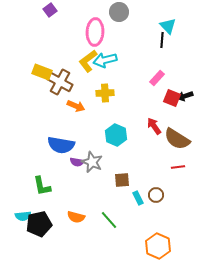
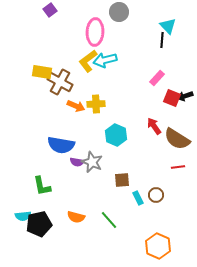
yellow rectangle: rotated 12 degrees counterclockwise
yellow cross: moved 9 px left, 11 px down
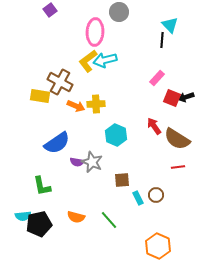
cyan triangle: moved 2 px right, 1 px up
yellow rectangle: moved 2 px left, 24 px down
black arrow: moved 1 px right, 1 px down
blue semicircle: moved 4 px left, 2 px up; rotated 44 degrees counterclockwise
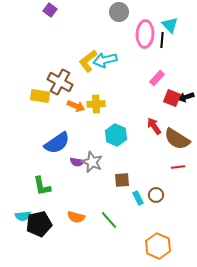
purple square: rotated 16 degrees counterclockwise
pink ellipse: moved 50 px right, 2 px down
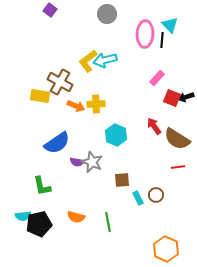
gray circle: moved 12 px left, 2 px down
green line: moved 1 px left, 2 px down; rotated 30 degrees clockwise
orange hexagon: moved 8 px right, 3 px down
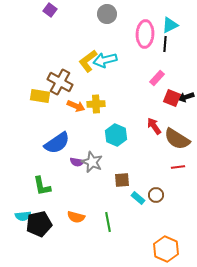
cyan triangle: rotated 48 degrees clockwise
black line: moved 3 px right, 4 px down
cyan rectangle: rotated 24 degrees counterclockwise
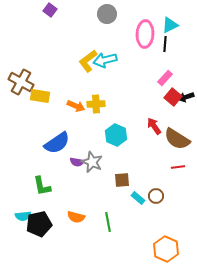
pink rectangle: moved 8 px right
brown cross: moved 39 px left
red square: moved 1 px right, 1 px up; rotated 18 degrees clockwise
brown circle: moved 1 px down
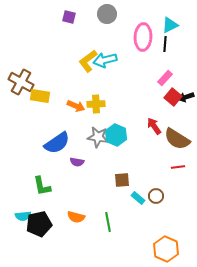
purple square: moved 19 px right, 7 px down; rotated 24 degrees counterclockwise
pink ellipse: moved 2 px left, 3 px down
gray star: moved 6 px right, 25 px up; rotated 15 degrees counterclockwise
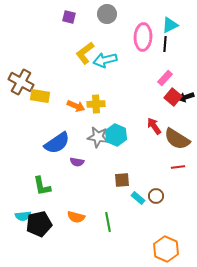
yellow L-shape: moved 3 px left, 8 px up
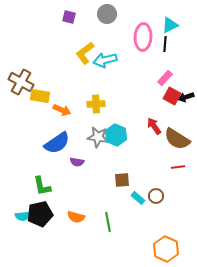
red square: moved 1 px left, 1 px up; rotated 12 degrees counterclockwise
orange arrow: moved 14 px left, 4 px down
black pentagon: moved 1 px right, 10 px up
